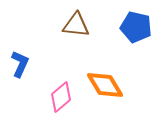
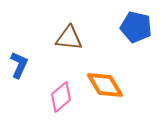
brown triangle: moved 7 px left, 13 px down
blue L-shape: moved 1 px left, 1 px down
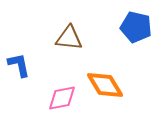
blue L-shape: rotated 36 degrees counterclockwise
pink diamond: moved 1 px right, 1 px down; rotated 28 degrees clockwise
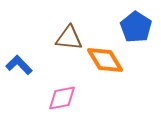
blue pentagon: rotated 20 degrees clockwise
blue L-shape: rotated 32 degrees counterclockwise
orange diamond: moved 25 px up
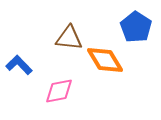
pink diamond: moved 3 px left, 7 px up
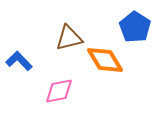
blue pentagon: moved 1 px left
brown triangle: rotated 20 degrees counterclockwise
blue L-shape: moved 4 px up
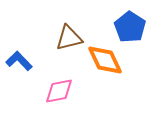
blue pentagon: moved 5 px left
orange diamond: rotated 6 degrees clockwise
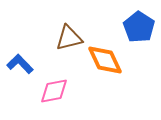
blue pentagon: moved 9 px right
blue L-shape: moved 1 px right, 3 px down
pink diamond: moved 5 px left
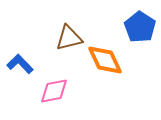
blue pentagon: moved 1 px right
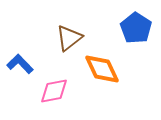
blue pentagon: moved 4 px left, 1 px down
brown triangle: rotated 24 degrees counterclockwise
orange diamond: moved 3 px left, 9 px down
